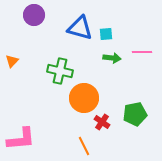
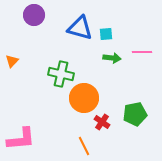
green cross: moved 1 px right, 3 px down
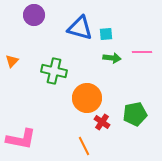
green cross: moved 7 px left, 3 px up
orange circle: moved 3 px right
pink L-shape: rotated 16 degrees clockwise
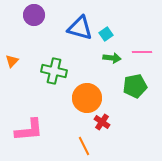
cyan square: rotated 32 degrees counterclockwise
green pentagon: moved 28 px up
pink L-shape: moved 8 px right, 9 px up; rotated 16 degrees counterclockwise
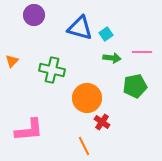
green cross: moved 2 px left, 1 px up
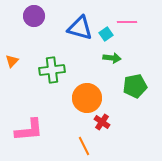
purple circle: moved 1 px down
pink line: moved 15 px left, 30 px up
green cross: rotated 20 degrees counterclockwise
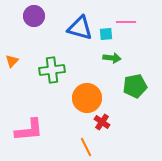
pink line: moved 1 px left
cyan square: rotated 32 degrees clockwise
orange line: moved 2 px right, 1 px down
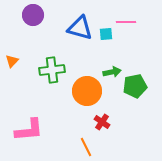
purple circle: moved 1 px left, 1 px up
green arrow: moved 14 px down; rotated 18 degrees counterclockwise
orange circle: moved 7 px up
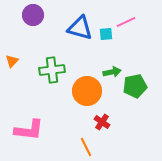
pink line: rotated 24 degrees counterclockwise
pink L-shape: rotated 12 degrees clockwise
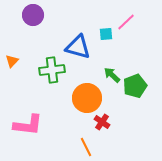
pink line: rotated 18 degrees counterclockwise
blue triangle: moved 2 px left, 19 px down
green arrow: moved 3 px down; rotated 126 degrees counterclockwise
green pentagon: rotated 10 degrees counterclockwise
orange circle: moved 7 px down
pink L-shape: moved 1 px left, 5 px up
